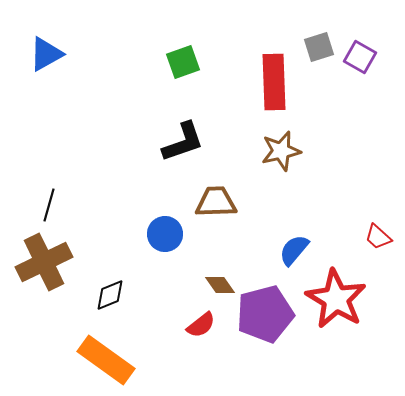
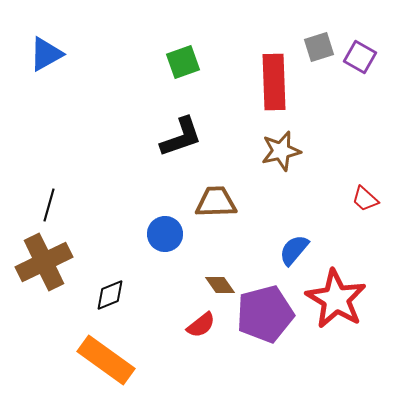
black L-shape: moved 2 px left, 5 px up
red trapezoid: moved 13 px left, 38 px up
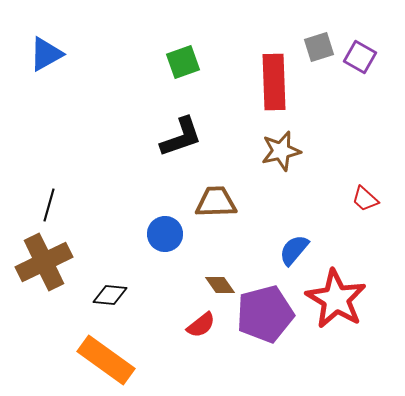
black diamond: rotated 28 degrees clockwise
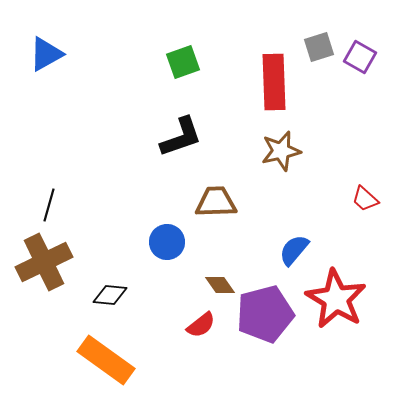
blue circle: moved 2 px right, 8 px down
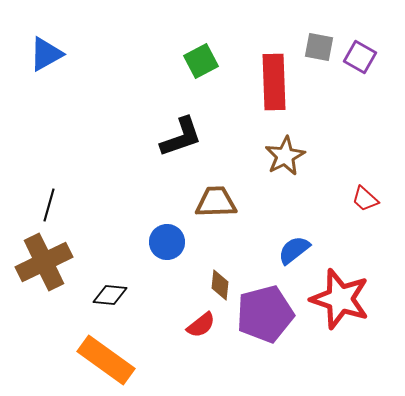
gray square: rotated 28 degrees clockwise
green square: moved 18 px right, 1 px up; rotated 8 degrees counterclockwise
brown star: moved 4 px right, 5 px down; rotated 15 degrees counterclockwise
blue semicircle: rotated 12 degrees clockwise
brown diamond: rotated 40 degrees clockwise
red star: moved 4 px right; rotated 12 degrees counterclockwise
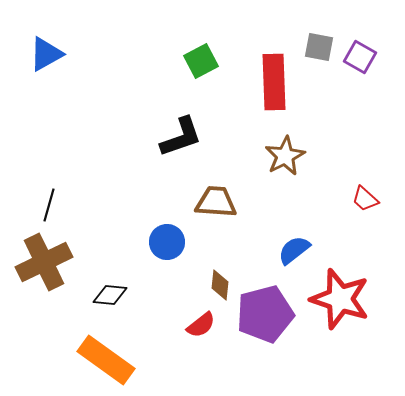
brown trapezoid: rotated 6 degrees clockwise
